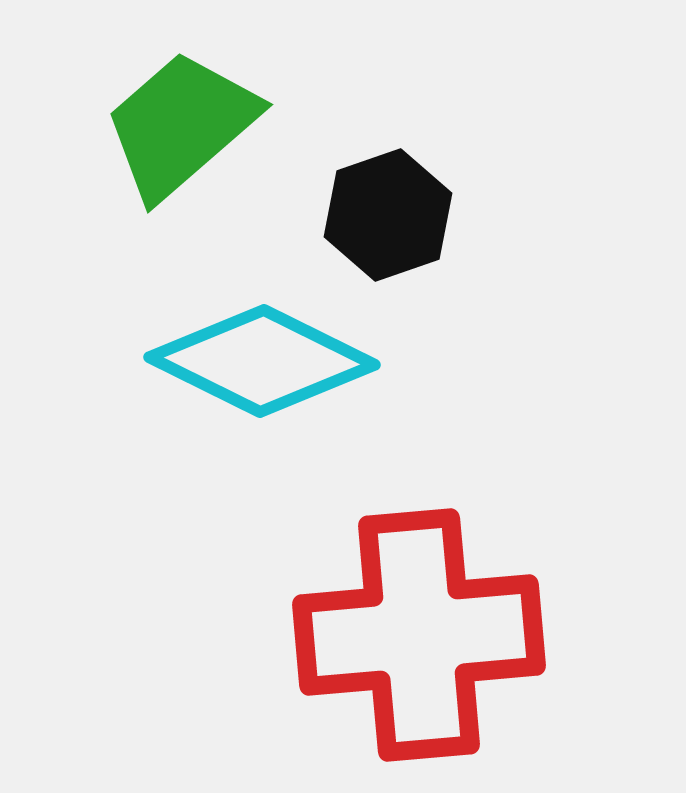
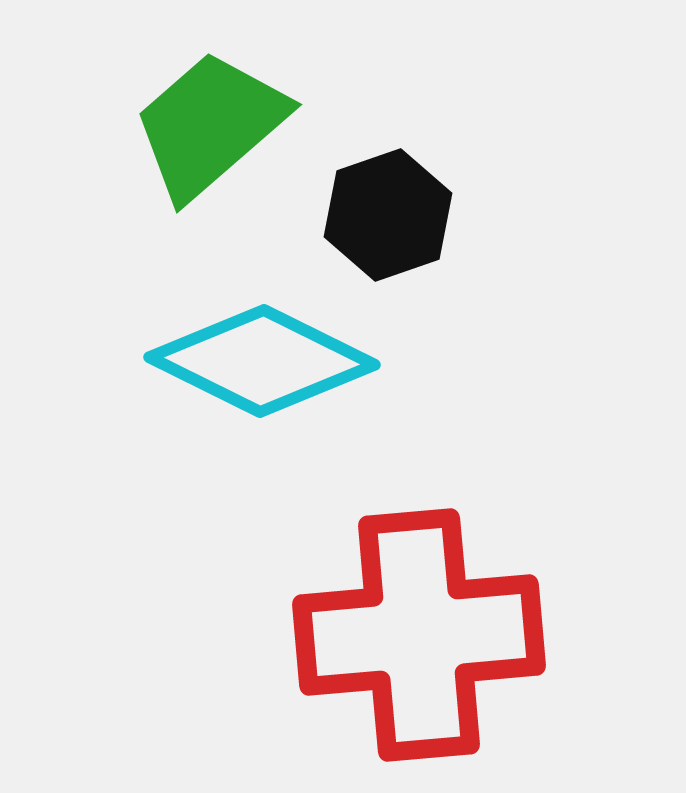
green trapezoid: moved 29 px right
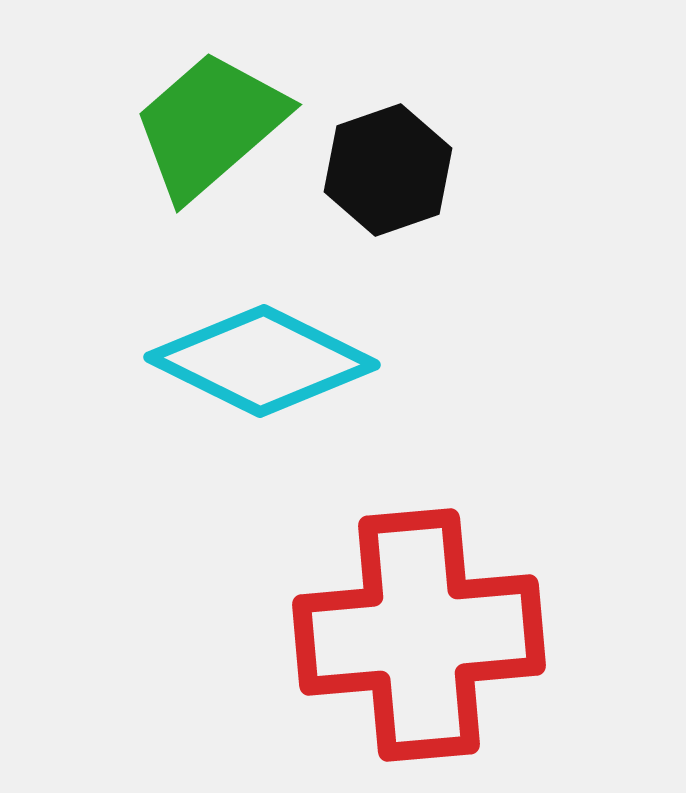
black hexagon: moved 45 px up
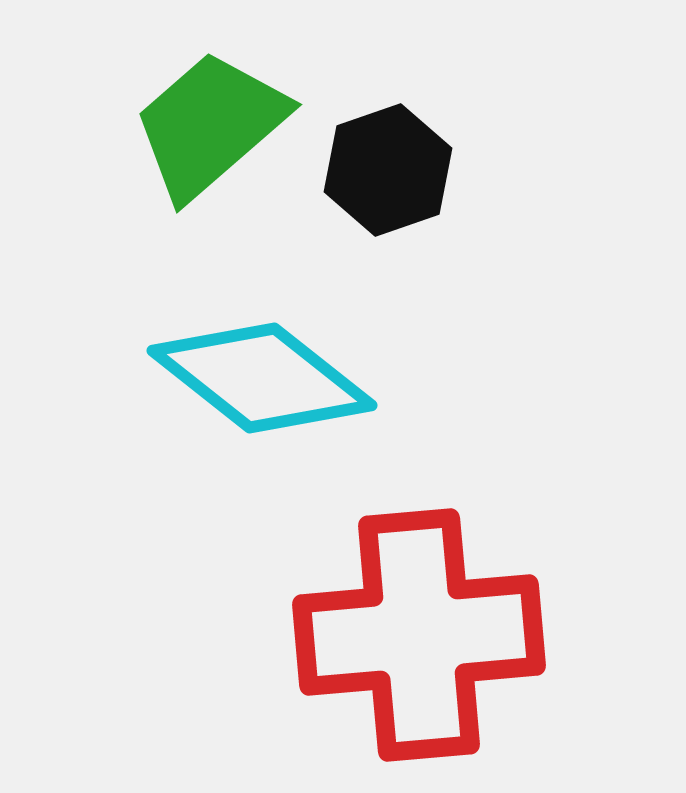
cyan diamond: moved 17 px down; rotated 12 degrees clockwise
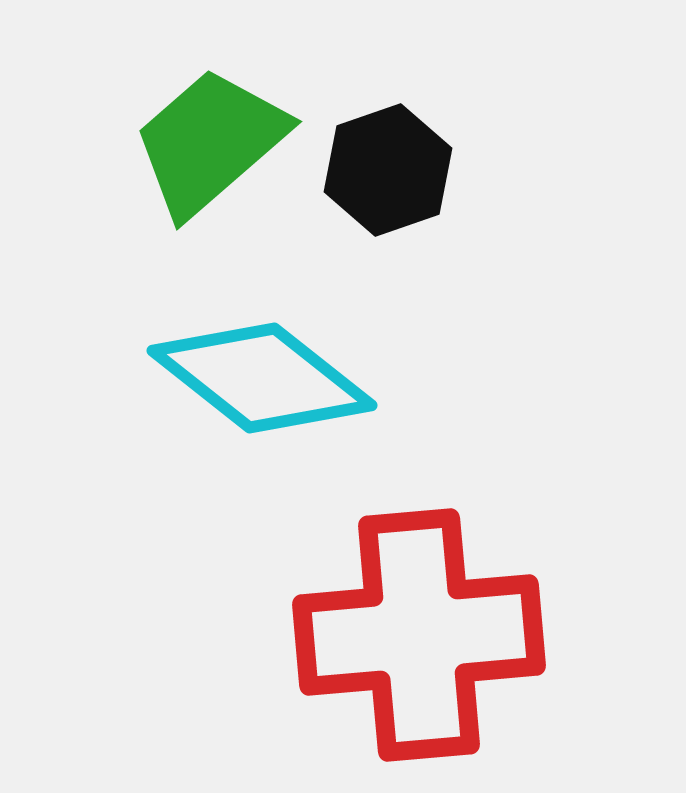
green trapezoid: moved 17 px down
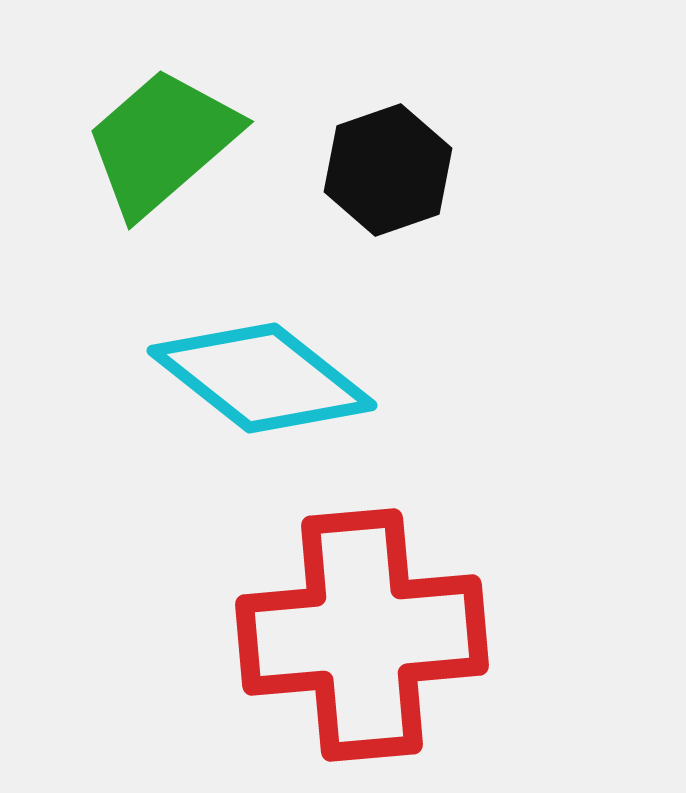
green trapezoid: moved 48 px left
red cross: moved 57 px left
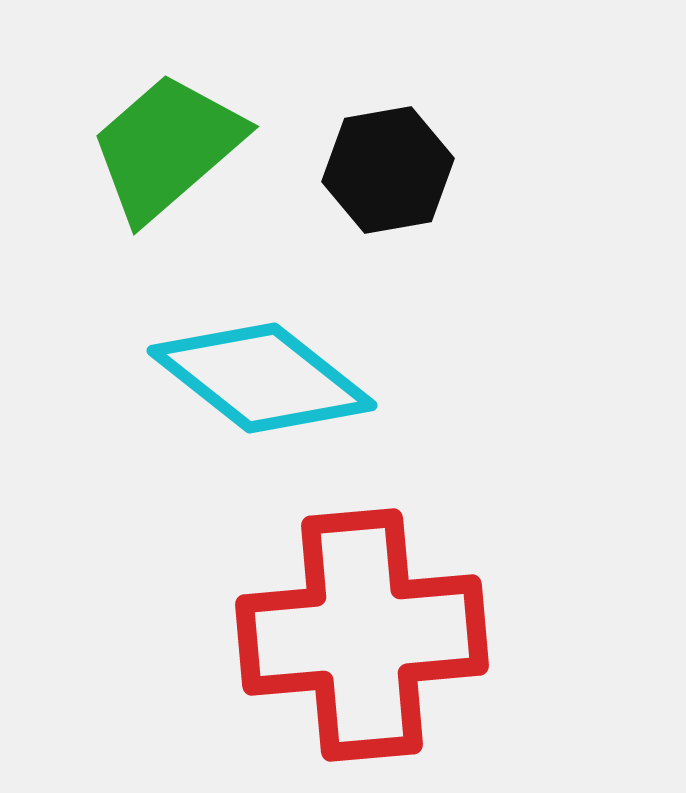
green trapezoid: moved 5 px right, 5 px down
black hexagon: rotated 9 degrees clockwise
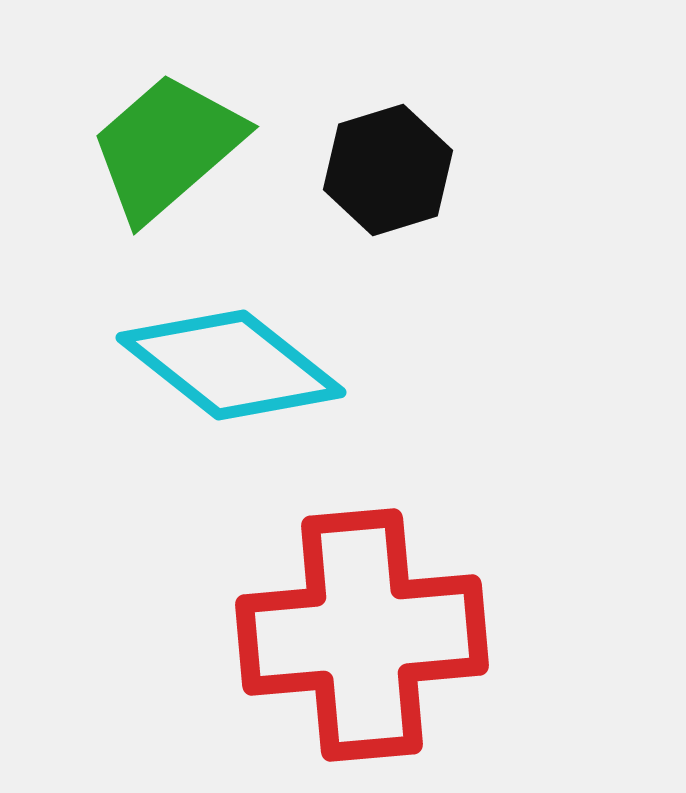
black hexagon: rotated 7 degrees counterclockwise
cyan diamond: moved 31 px left, 13 px up
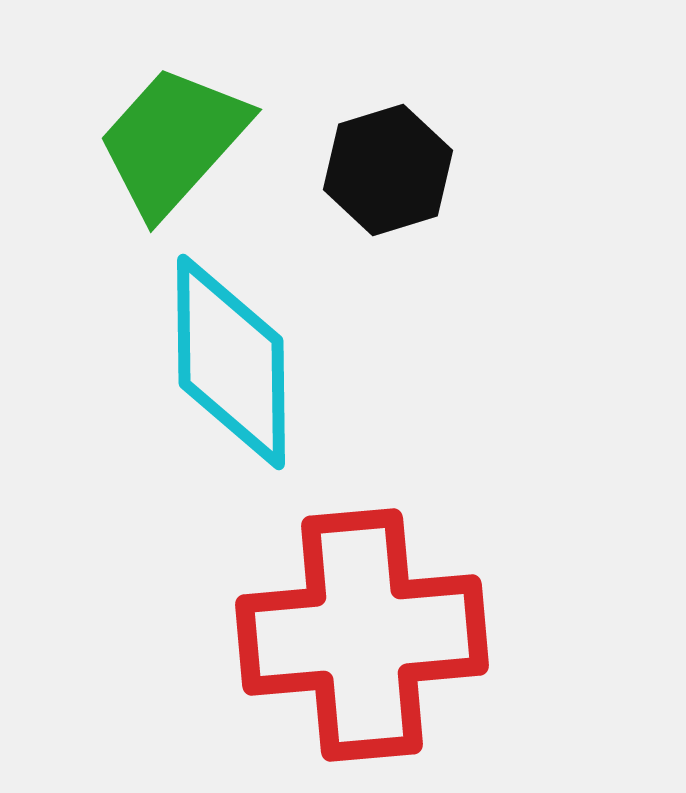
green trapezoid: moved 6 px right, 6 px up; rotated 7 degrees counterclockwise
cyan diamond: moved 3 px up; rotated 51 degrees clockwise
